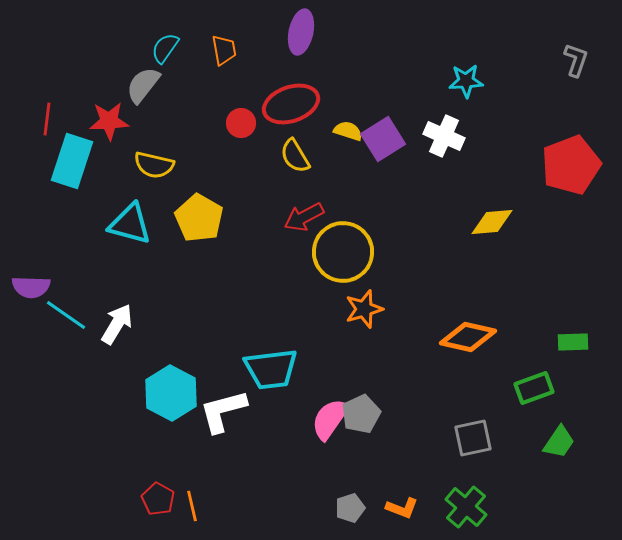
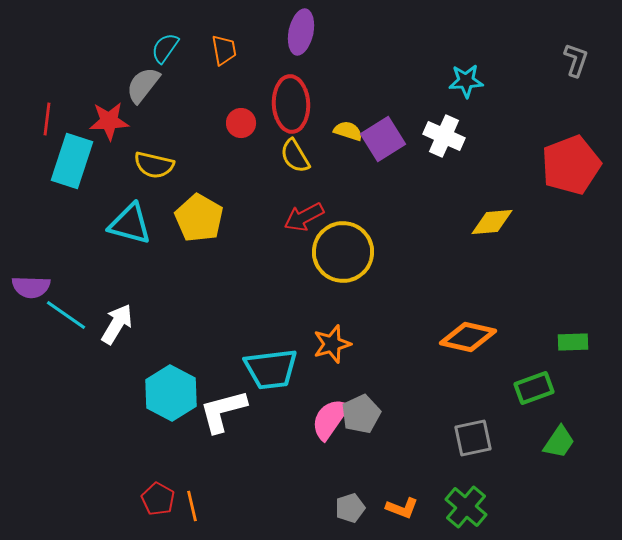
red ellipse at (291, 104): rotated 74 degrees counterclockwise
orange star at (364, 309): moved 32 px left, 35 px down
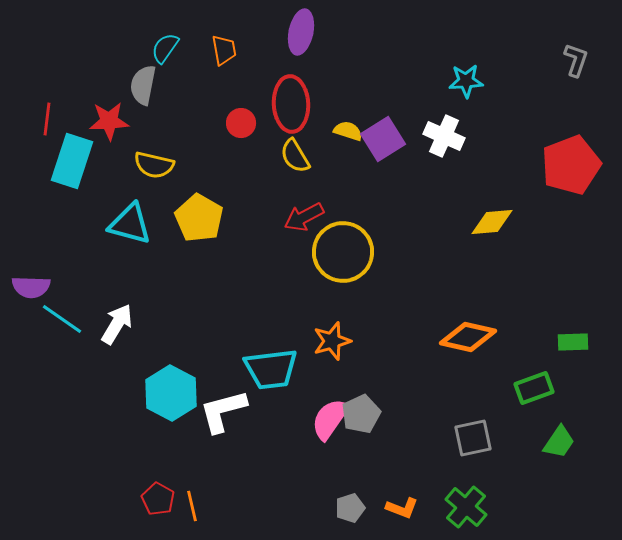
gray semicircle at (143, 85): rotated 27 degrees counterclockwise
cyan line at (66, 315): moved 4 px left, 4 px down
orange star at (332, 344): moved 3 px up
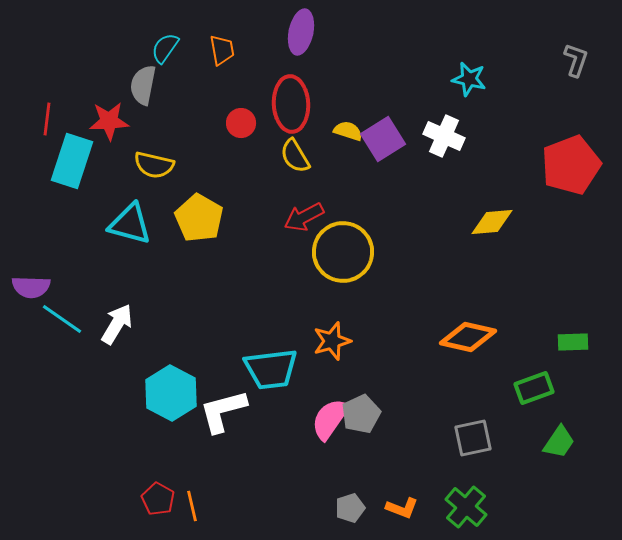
orange trapezoid at (224, 50): moved 2 px left
cyan star at (466, 81): moved 3 px right, 2 px up; rotated 16 degrees clockwise
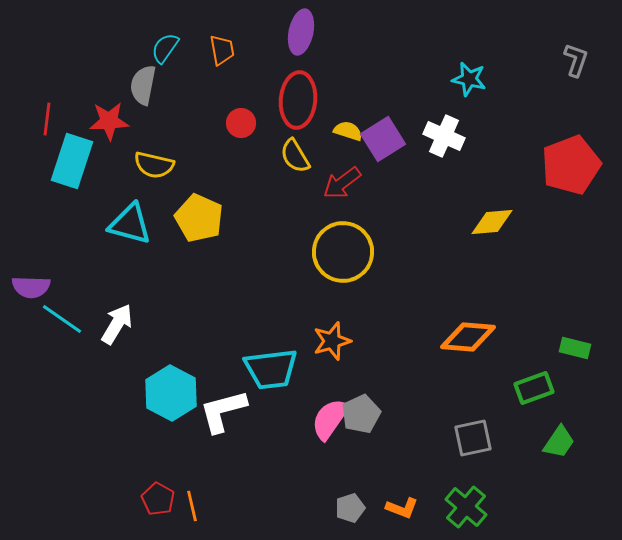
red ellipse at (291, 104): moved 7 px right, 4 px up; rotated 8 degrees clockwise
red arrow at (304, 217): moved 38 px right, 34 px up; rotated 9 degrees counterclockwise
yellow pentagon at (199, 218): rotated 6 degrees counterclockwise
orange diamond at (468, 337): rotated 8 degrees counterclockwise
green rectangle at (573, 342): moved 2 px right, 6 px down; rotated 16 degrees clockwise
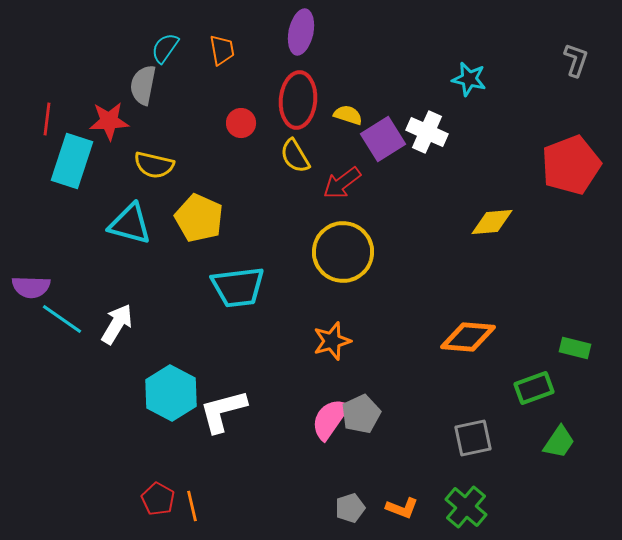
yellow semicircle at (348, 131): moved 16 px up
white cross at (444, 136): moved 17 px left, 4 px up
cyan trapezoid at (271, 369): moved 33 px left, 82 px up
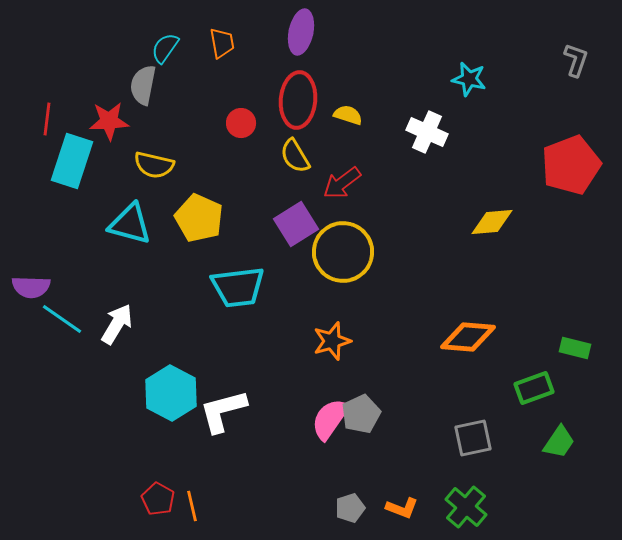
orange trapezoid at (222, 50): moved 7 px up
purple square at (383, 139): moved 87 px left, 85 px down
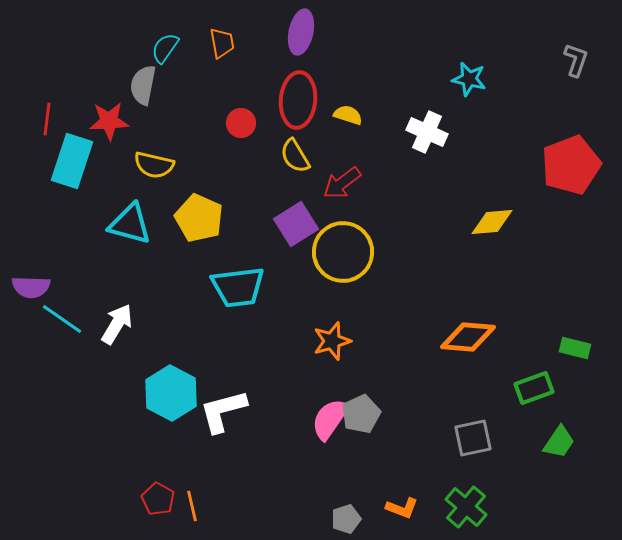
gray pentagon at (350, 508): moved 4 px left, 11 px down
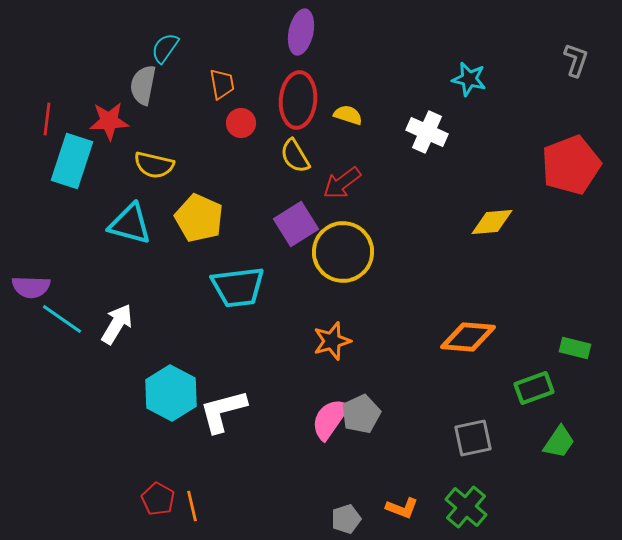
orange trapezoid at (222, 43): moved 41 px down
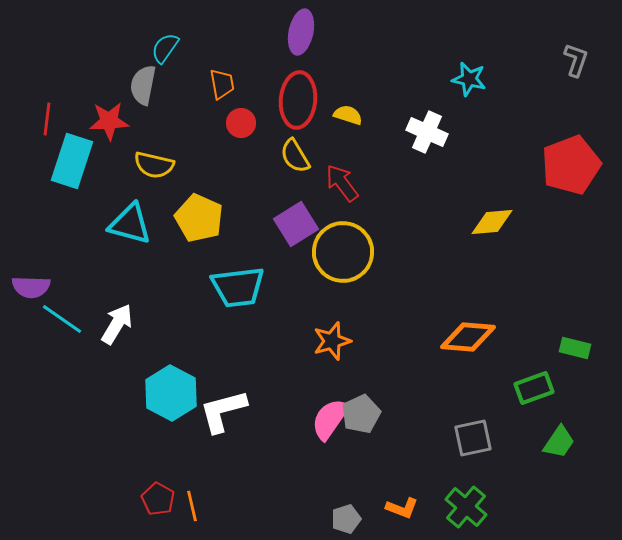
red arrow at (342, 183): rotated 90 degrees clockwise
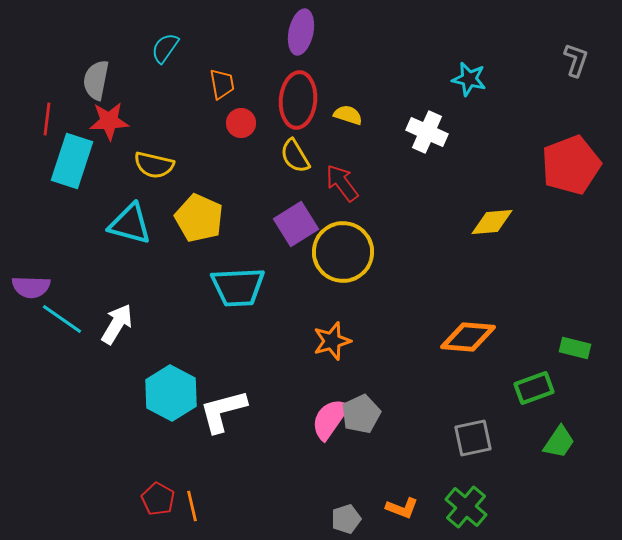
gray semicircle at (143, 85): moved 47 px left, 5 px up
cyan trapezoid at (238, 287): rotated 4 degrees clockwise
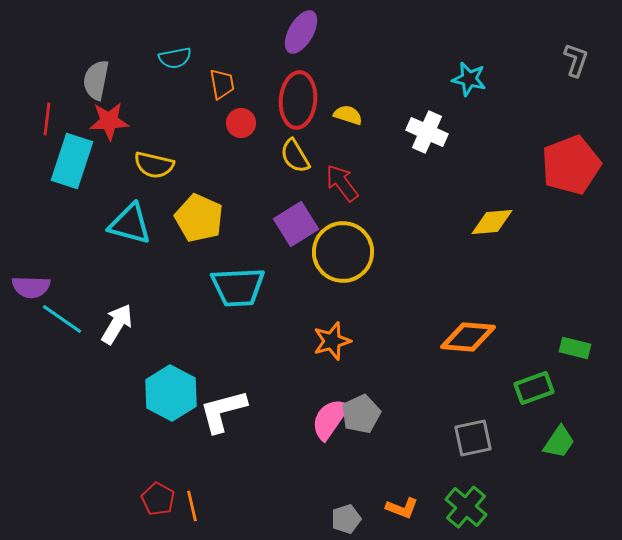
purple ellipse at (301, 32): rotated 18 degrees clockwise
cyan semicircle at (165, 48): moved 10 px right, 10 px down; rotated 136 degrees counterclockwise
